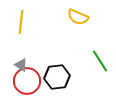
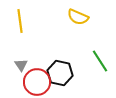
yellow line: moved 1 px left, 1 px up; rotated 15 degrees counterclockwise
gray triangle: rotated 24 degrees clockwise
black hexagon: moved 3 px right, 4 px up; rotated 20 degrees clockwise
red circle: moved 10 px right, 1 px down
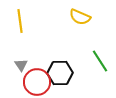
yellow semicircle: moved 2 px right
black hexagon: rotated 15 degrees counterclockwise
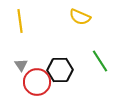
black hexagon: moved 3 px up
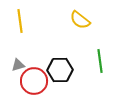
yellow semicircle: moved 3 px down; rotated 15 degrees clockwise
green line: rotated 25 degrees clockwise
gray triangle: moved 3 px left; rotated 48 degrees clockwise
red circle: moved 3 px left, 1 px up
